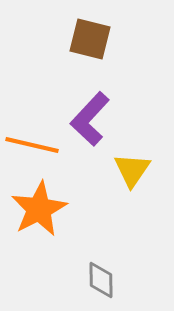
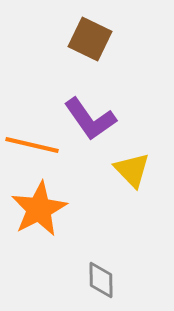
brown square: rotated 12 degrees clockwise
purple L-shape: rotated 78 degrees counterclockwise
yellow triangle: rotated 18 degrees counterclockwise
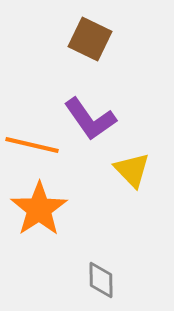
orange star: rotated 6 degrees counterclockwise
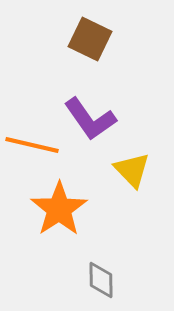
orange star: moved 20 px right
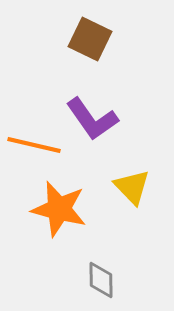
purple L-shape: moved 2 px right
orange line: moved 2 px right
yellow triangle: moved 17 px down
orange star: rotated 24 degrees counterclockwise
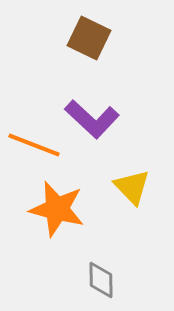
brown square: moved 1 px left, 1 px up
purple L-shape: rotated 12 degrees counterclockwise
orange line: rotated 8 degrees clockwise
orange star: moved 2 px left
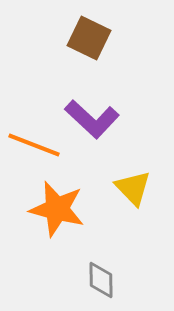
yellow triangle: moved 1 px right, 1 px down
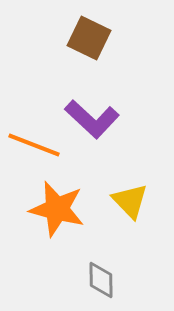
yellow triangle: moved 3 px left, 13 px down
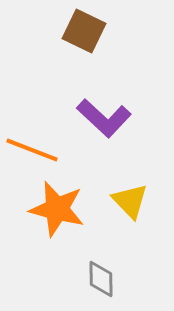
brown square: moved 5 px left, 7 px up
purple L-shape: moved 12 px right, 1 px up
orange line: moved 2 px left, 5 px down
gray diamond: moved 1 px up
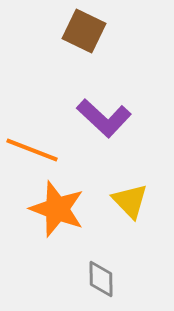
orange star: rotated 6 degrees clockwise
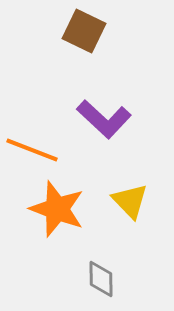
purple L-shape: moved 1 px down
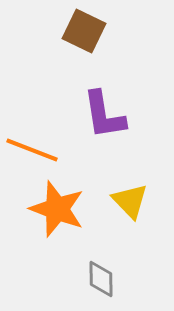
purple L-shape: moved 4 px up; rotated 38 degrees clockwise
